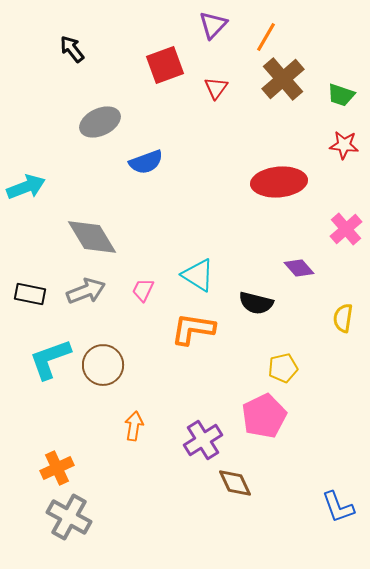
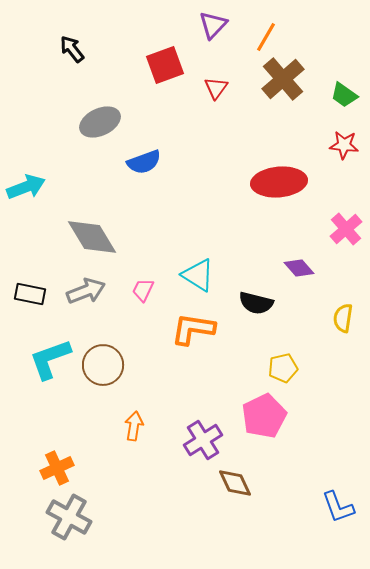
green trapezoid: moved 3 px right; rotated 16 degrees clockwise
blue semicircle: moved 2 px left
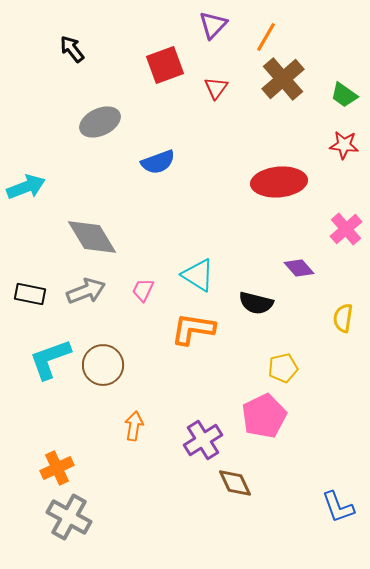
blue semicircle: moved 14 px right
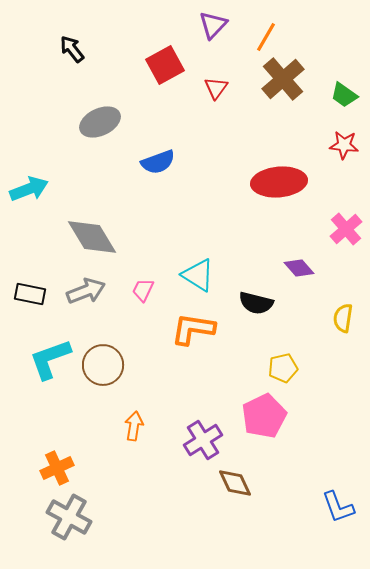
red square: rotated 9 degrees counterclockwise
cyan arrow: moved 3 px right, 2 px down
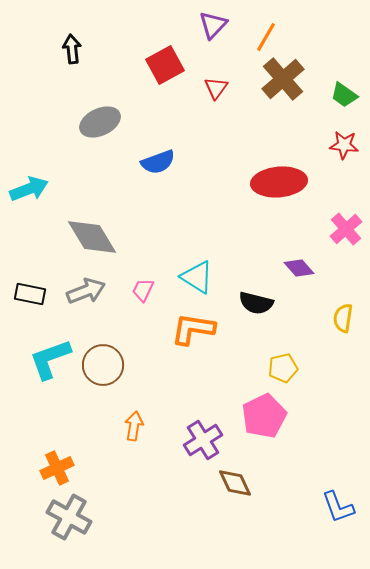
black arrow: rotated 32 degrees clockwise
cyan triangle: moved 1 px left, 2 px down
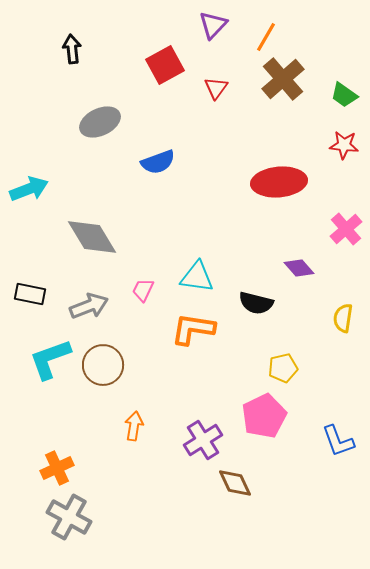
cyan triangle: rotated 24 degrees counterclockwise
gray arrow: moved 3 px right, 15 px down
blue L-shape: moved 66 px up
